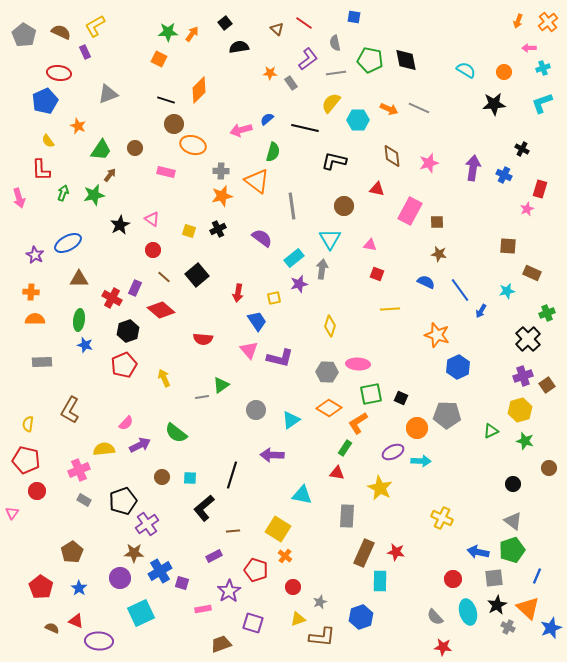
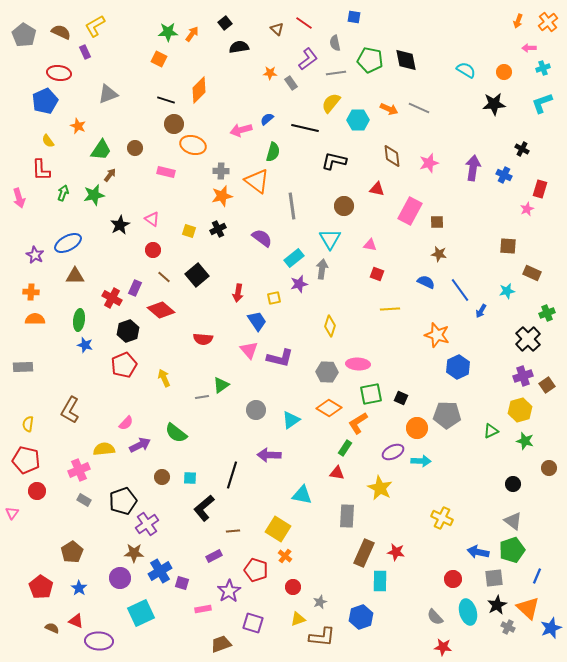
brown triangle at (79, 279): moved 4 px left, 3 px up
gray rectangle at (42, 362): moved 19 px left, 5 px down
purple arrow at (272, 455): moved 3 px left
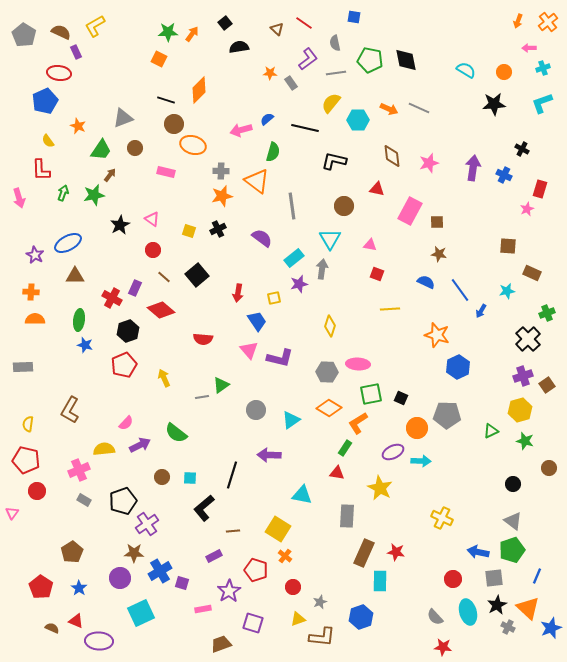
purple rectangle at (85, 52): moved 9 px left
gray triangle at (108, 94): moved 15 px right, 24 px down
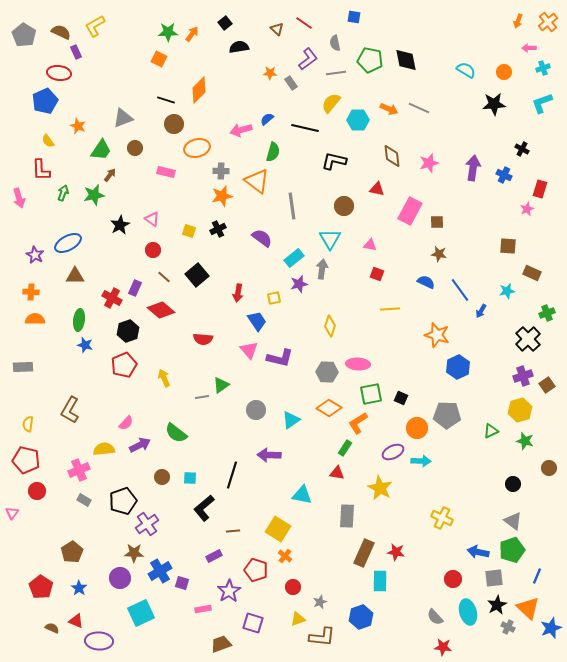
orange ellipse at (193, 145): moved 4 px right, 3 px down; rotated 30 degrees counterclockwise
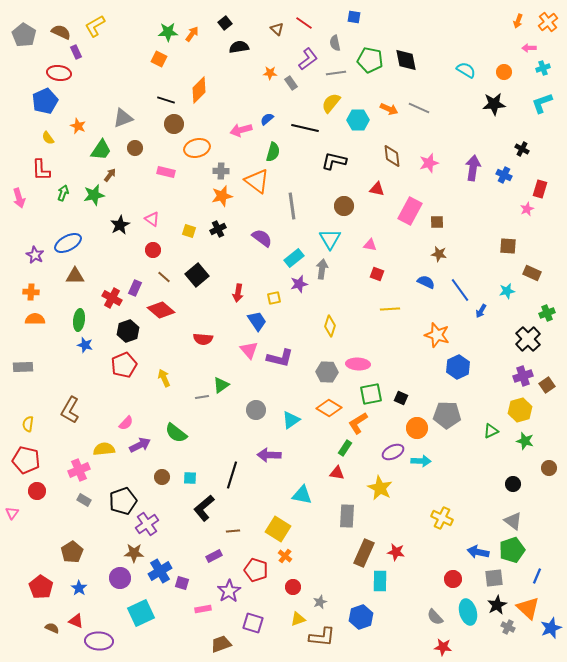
yellow semicircle at (48, 141): moved 3 px up
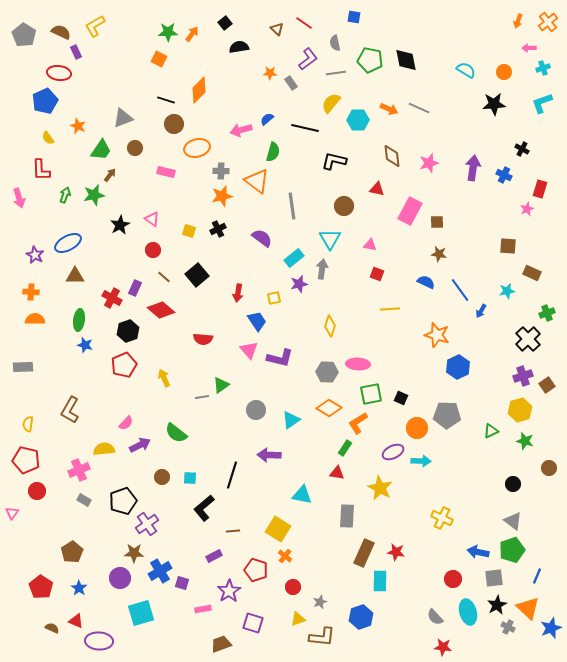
green arrow at (63, 193): moved 2 px right, 2 px down
cyan square at (141, 613): rotated 8 degrees clockwise
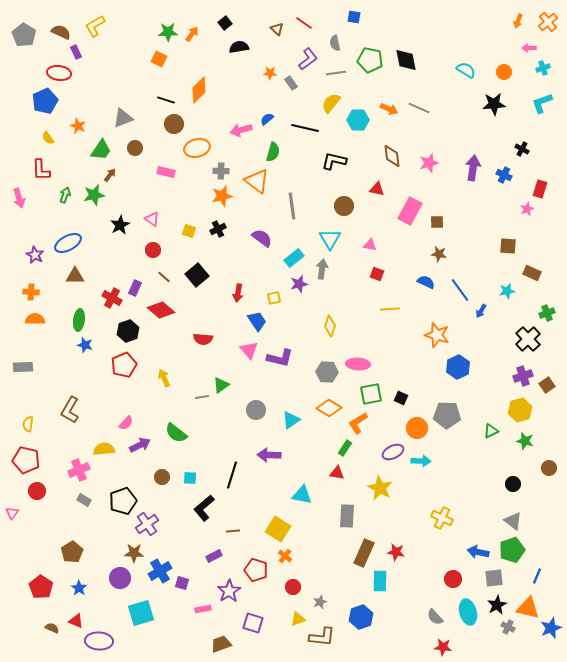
orange triangle at (528, 608): rotated 30 degrees counterclockwise
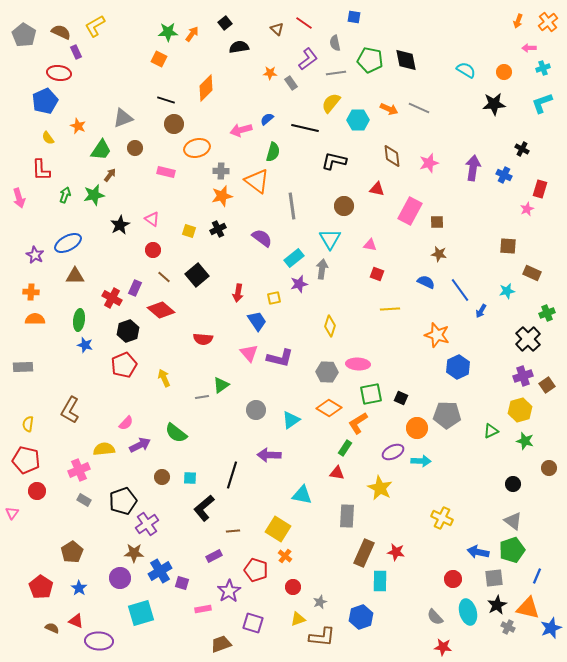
orange diamond at (199, 90): moved 7 px right, 2 px up
pink triangle at (249, 350): moved 3 px down
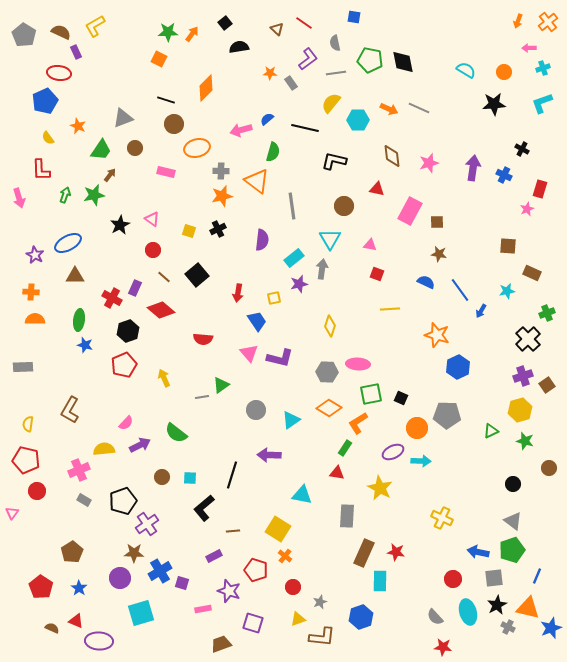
black diamond at (406, 60): moved 3 px left, 2 px down
purple semicircle at (262, 238): moved 2 px down; rotated 60 degrees clockwise
purple star at (229, 591): rotated 20 degrees counterclockwise
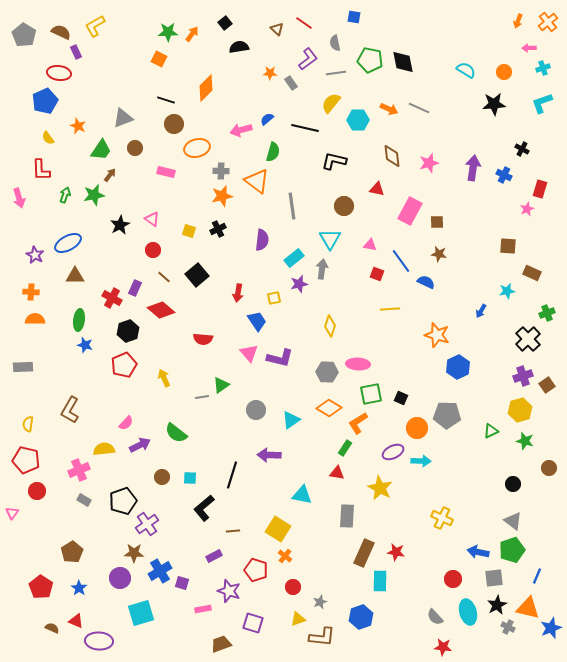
blue line at (460, 290): moved 59 px left, 29 px up
